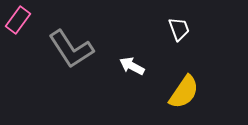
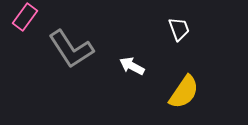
pink rectangle: moved 7 px right, 3 px up
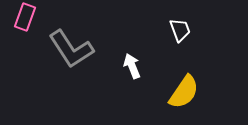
pink rectangle: rotated 16 degrees counterclockwise
white trapezoid: moved 1 px right, 1 px down
white arrow: rotated 40 degrees clockwise
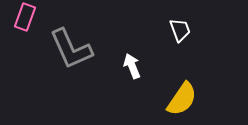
gray L-shape: rotated 9 degrees clockwise
yellow semicircle: moved 2 px left, 7 px down
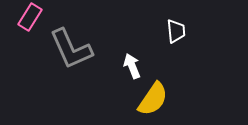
pink rectangle: moved 5 px right; rotated 12 degrees clockwise
white trapezoid: moved 4 px left, 1 px down; rotated 15 degrees clockwise
yellow semicircle: moved 29 px left
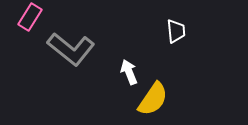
gray L-shape: rotated 27 degrees counterclockwise
white arrow: moved 3 px left, 6 px down
